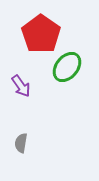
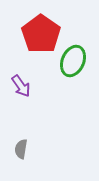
green ellipse: moved 6 px right, 6 px up; rotated 16 degrees counterclockwise
gray semicircle: moved 6 px down
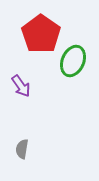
gray semicircle: moved 1 px right
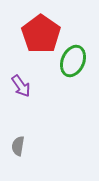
gray semicircle: moved 4 px left, 3 px up
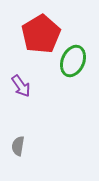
red pentagon: rotated 6 degrees clockwise
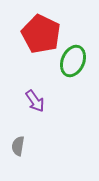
red pentagon: rotated 15 degrees counterclockwise
purple arrow: moved 14 px right, 15 px down
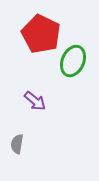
purple arrow: rotated 15 degrees counterclockwise
gray semicircle: moved 1 px left, 2 px up
